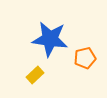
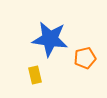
yellow rectangle: rotated 60 degrees counterclockwise
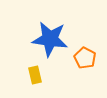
orange pentagon: rotated 30 degrees counterclockwise
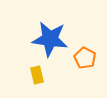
yellow rectangle: moved 2 px right
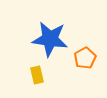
orange pentagon: rotated 15 degrees clockwise
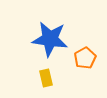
yellow rectangle: moved 9 px right, 3 px down
